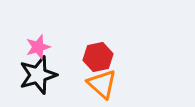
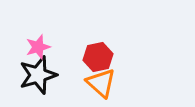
orange triangle: moved 1 px left, 1 px up
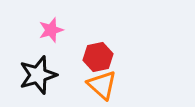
pink star: moved 13 px right, 17 px up
orange triangle: moved 1 px right, 2 px down
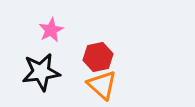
pink star: rotated 10 degrees counterclockwise
black star: moved 3 px right, 3 px up; rotated 9 degrees clockwise
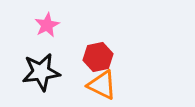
pink star: moved 4 px left, 5 px up
orange triangle: rotated 16 degrees counterclockwise
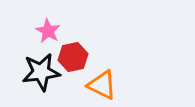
pink star: moved 1 px right, 6 px down; rotated 15 degrees counterclockwise
red hexagon: moved 25 px left
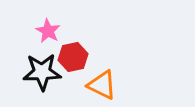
black star: moved 1 px right; rotated 6 degrees clockwise
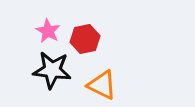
red hexagon: moved 12 px right, 18 px up
black star: moved 10 px right, 2 px up; rotated 9 degrees clockwise
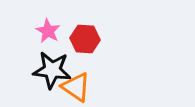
red hexagon: rotated 16 degrees clockwise
orange triangle: moved 26 px left, 2 px down; rotated 8 degrees clockwise
